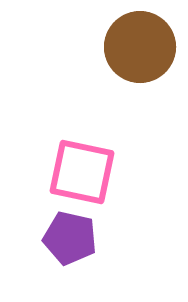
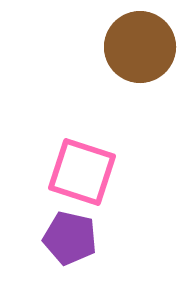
pink square: rotated 6 degrees clockwise
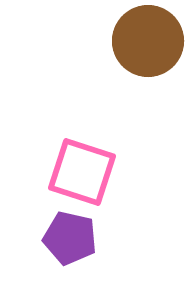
brown circle: moved 8 px right, 6 px up
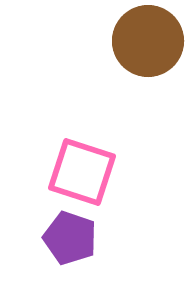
purple pentagon: rotated 6 degrees clockwise
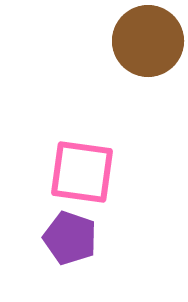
pink square: rotated 10 degrees counterclockwise
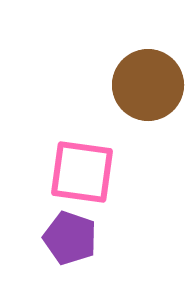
brown circle: moved 44 px down
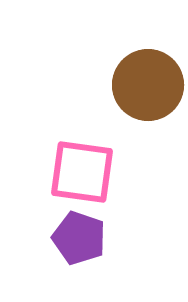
purple pentagon: moved 9 px right
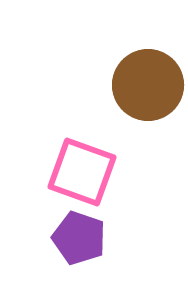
pink square: rotated 12 degrees clockwise
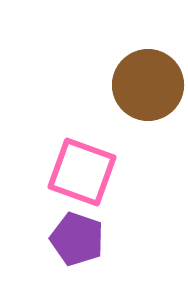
purple pentagon: moved 2 px left, 1 px down
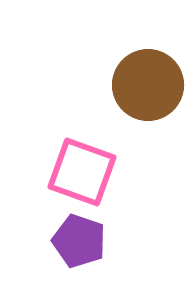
purple pentagon: moved 2 px right, 2 px down
